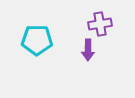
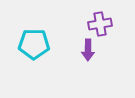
cyan pentagon: moved 3 px left, 4 px down
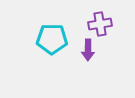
cyan pentagon: moved 18 px right, 5 px up
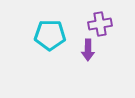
cyan pentagon: moved 2 px left, 4 px up
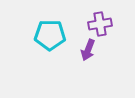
purple arrow: rotated 20 degrees clockwise
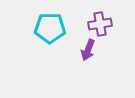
cyan pentagon: moved 7 px up
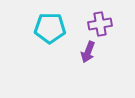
purple arrow: moved 2 px down
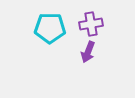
purple cross: moved 9 px left
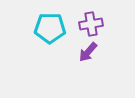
purple arrow: rotated 20 degrees clockwise
